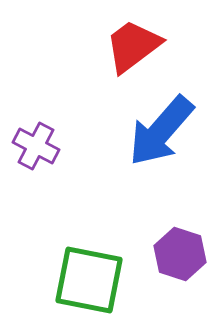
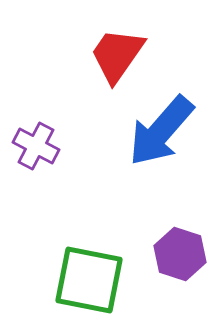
red trapezoid: moved 16 px left, 9 px down; rotated 18 degrees counterclockwise
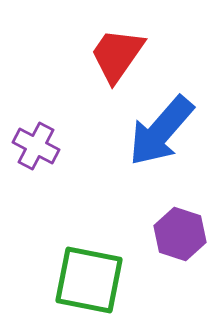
purple hexagon: moved 20 px up
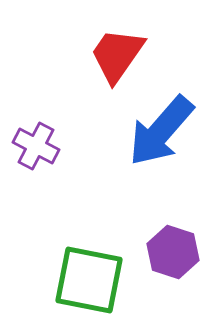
purple hexagon: moved 7 px left, 18 px down
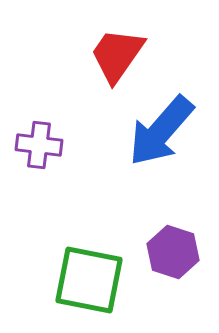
purple cross: moved 3 px right, 1 px up; rotated 21 degrees counterclockwise
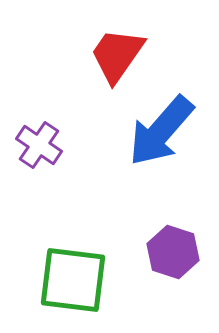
purple cross: rotated 27 degrees clockwise
green square: moved 16 px left; rotated 4 degrees counterclockwise
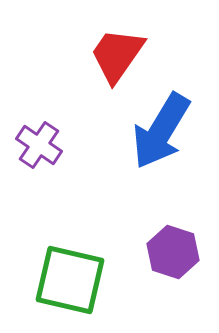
blue arrow: rotated 10 degrees counterclockwise
green square: moved 3 px left; rotated 6 degrees clockwise
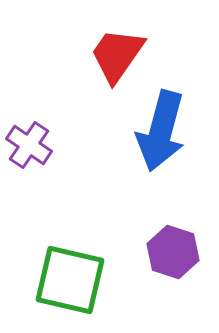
blue arrow: rotated 16 degrees counterclockwise
purple cross: moved 10 px left
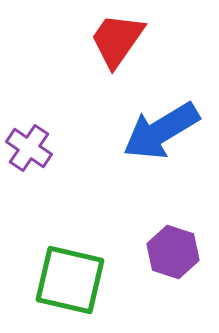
red trapezoid: moved 15 px up
blue arrow: rotated 44 degrees clockwise
purple cross: moved 3 px down
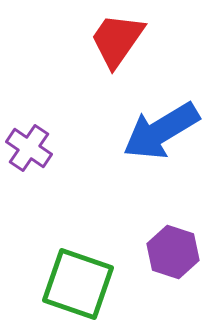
green square: moved 8 px right, 4 px down; rotated 6 degrees clockwise
